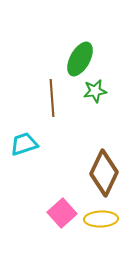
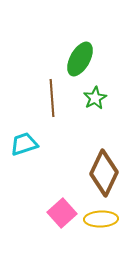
green star: moved 7 px down; rotated 20 degrees counterclockwise
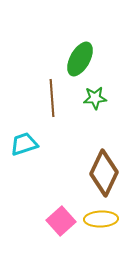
green star: rotated 25 degrees clockwise
pink square: moved 1 px left, 8 px down
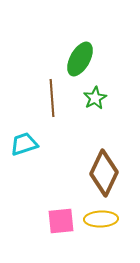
green star: rotated 25 degrees counterclockwise
pink square: rotated 36 degrees clockwise
